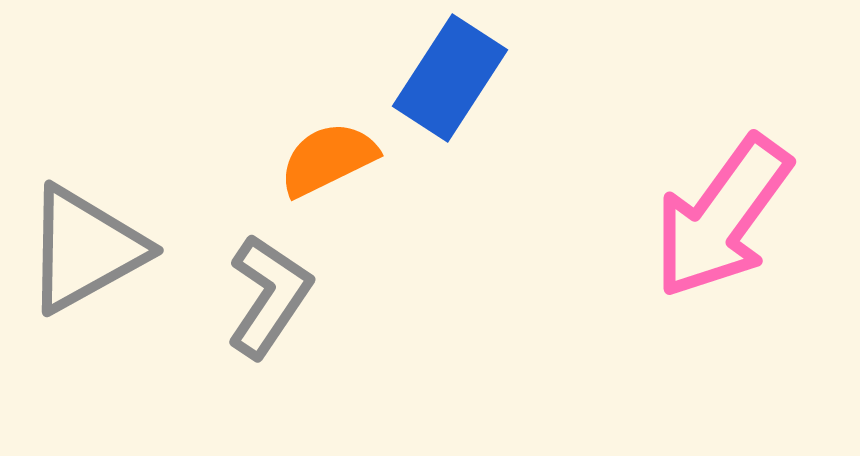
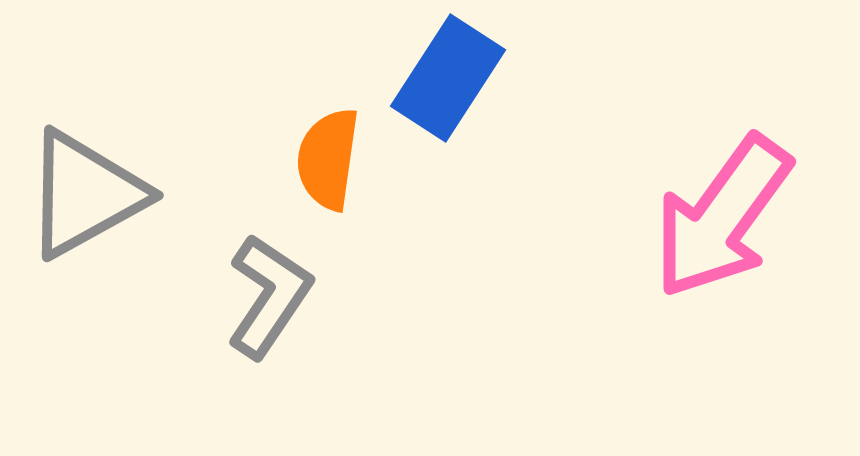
blue rectangle: moved 2 px left
orange semicircle: rotated 56 degrees counterclockwise
gray triangle: moved 55 px up
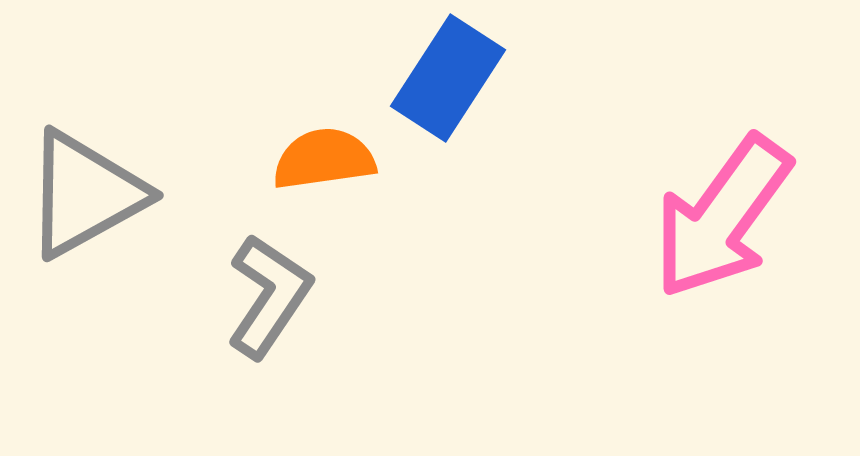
orange semicircle: moved 4 px left; rotated 74 degrees clockwise
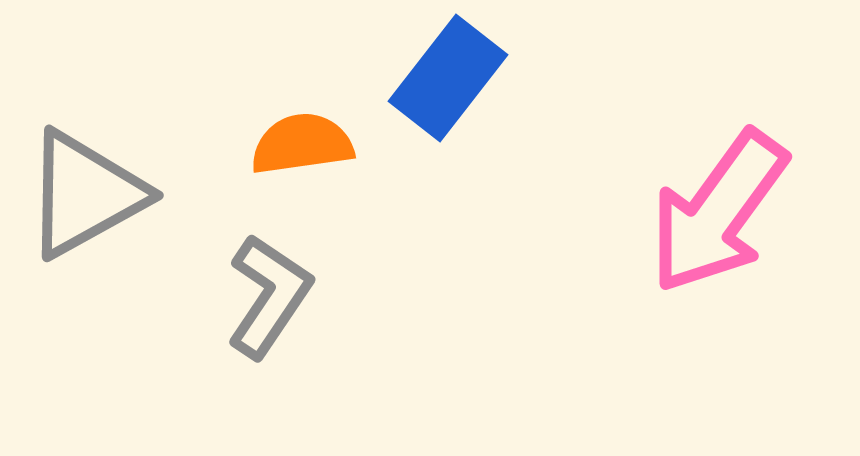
blue rectangle: rotated 5 degrees clockwise
orange semicircle: moved 22 px left, 15 px up
pink arrow: moved 4 px left, 5 px up
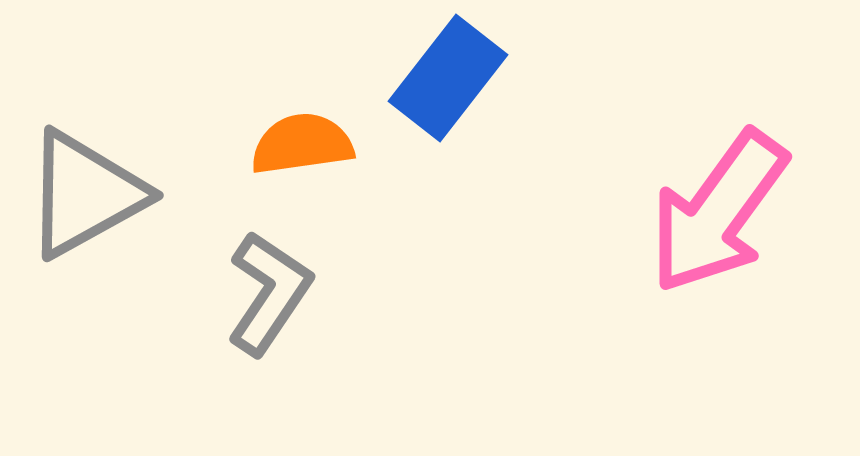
gray L-shape: moved 3 px up
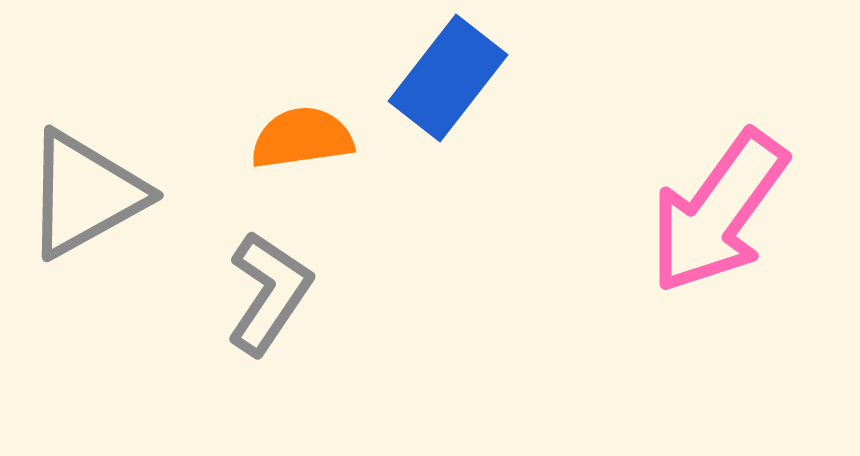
orange semicircle: moved 6 px up
